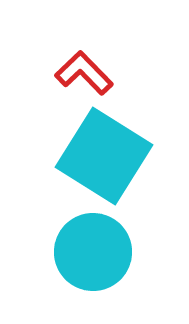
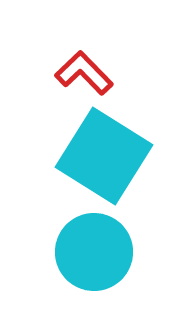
cyan circle: moved 1 px right
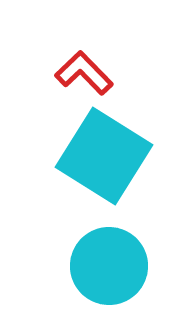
cyan circle: moved 15 px right, 14 px down
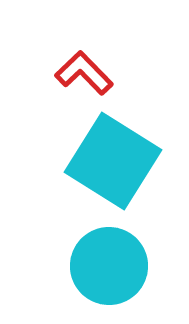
cyan square: moved 9 px right, 5 px down
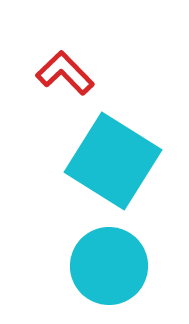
red L-shape: moved 19 px left
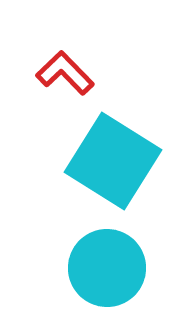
cyan circle: moved 2 px left, 2 px down
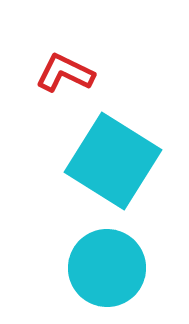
red L-shape: rotated 20 degrees counterclockwise
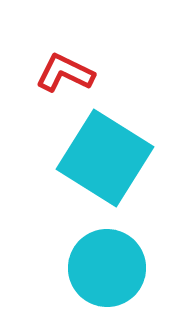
cyan square: moved 8 px left, 3 px up
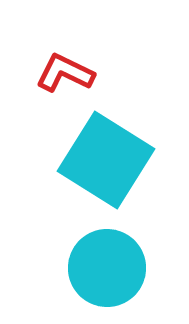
cyan square: moved 1 px right, 2 px down
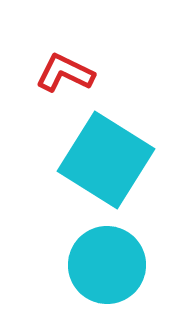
cyan circle: moved 3 px up
